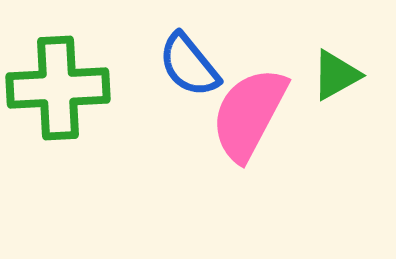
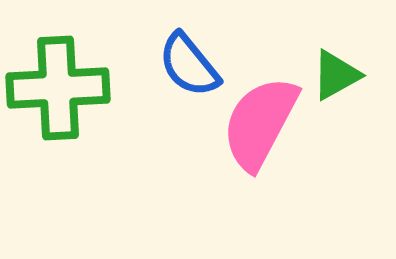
pink semicircle: moved 11 px right, 9 px down
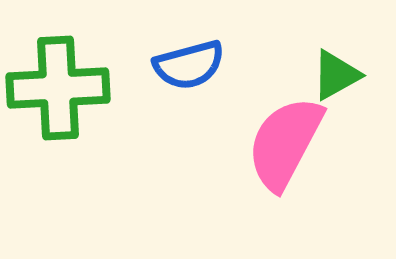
blue semicircle: rotated 66 degrees counterclockwise
pink semicircle: moved 25 px right, 20 px down
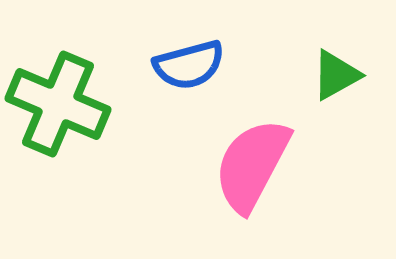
green cross: moved 16 px down; rotated 26 degrees clockwise
pink semicircle: moved 33 px left, 22 px down
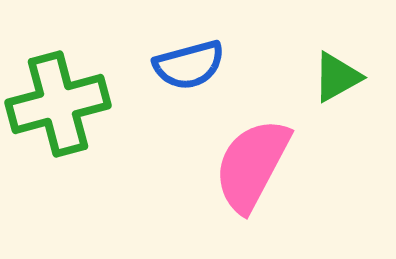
green triangle: moved 1 px right, 2 px down
green cross: rotated 38 degrees counterclockwise
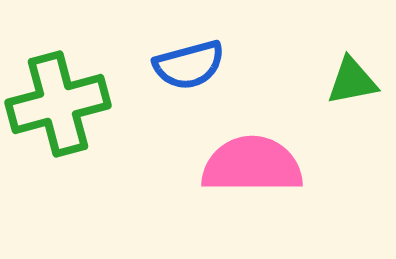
green triangle: moved 15 px right, 4 px down; rotated 18 degrees clockwise
pink semicircle: rotated 62 degrees clockwise
